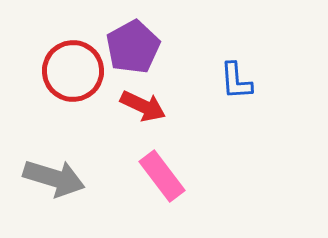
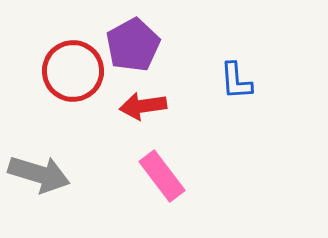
purple pentagon: moved 2 px up
red arrow: rotated 147 degrees clockwise
gray arrow: moved 15 px left, 4 px up
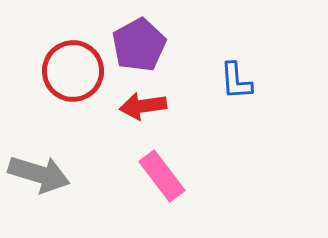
purple pentagon: moved 6 px right
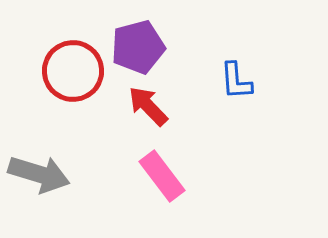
purple pentagon: moved 1 px left, 2 px down; rotated 14 degrees clockwise
red arrow: moved 5 px right; rotated 54 degrees clockwise
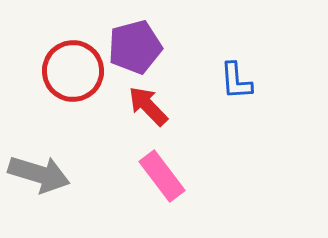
purple pentagon: moved 3 px left
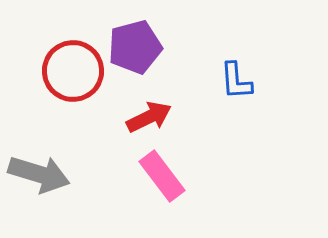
red arrow: moved 1 px right, 11 px down; rotated 108 degrees clockwise
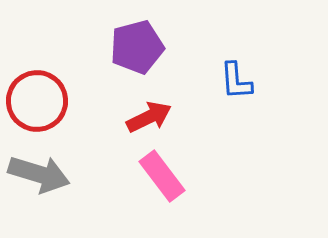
purple pentagon: moved 2 px right
red circle: moved 36 px left, 30 px down
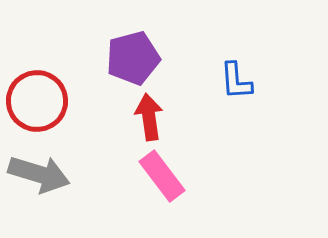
purple pentagon: moved 4 px left, 11 px down
red arrow: rotated 72 degrees counterclockwise
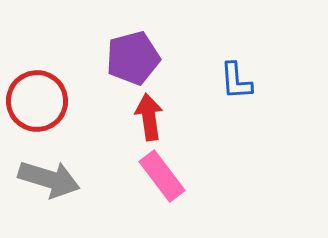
gray arrow: moved 10 px right, 5 px down
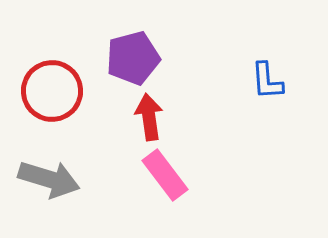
blue L-shape: moved 31 px right
red circle: moved 15 px right, 10 px up
pink rectangle: moved 3 px right, 1 px up
